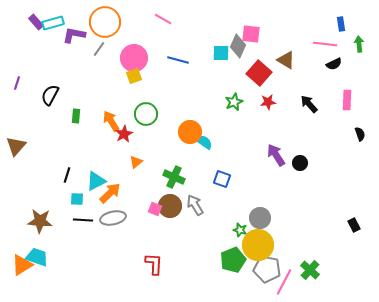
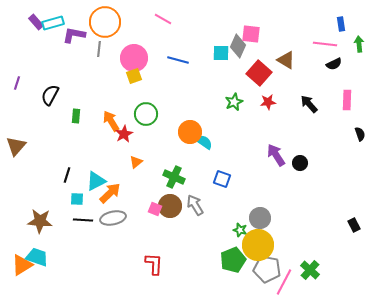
gray line at (99, 49): rotated 28 degrees counterclockwise
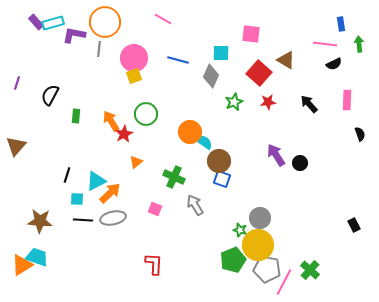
gray diamond at (238, 46): moved 27 px left, 30 px down
brown circle at (170, 206): moved 49 px right, 45 px up
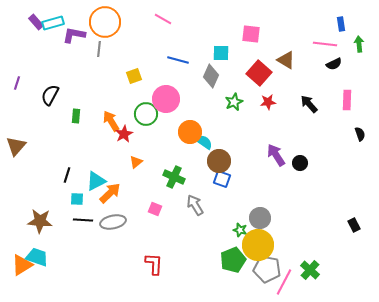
pink circle at (134, 58): moved 32 px right, 41 px down
gray ellipse at (113, 218): moved 4 px down
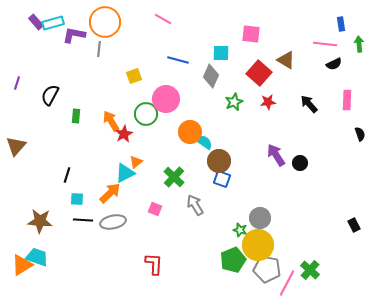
green cross at (174, 177): rotated 20 degrees clockwise
cyan triangle at (96, 181): moved 29 px right, 8 px up
pink line at (284, 282): moved 3 px right, 1 px down
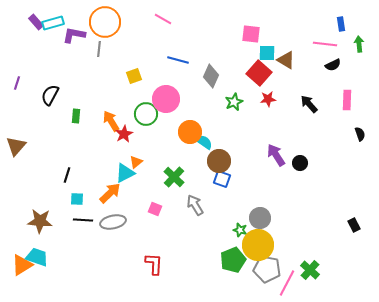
cyan square at (221, 53): moved 46 px right
black semicircle at (334, 64): moved 1 px left, 1 px down
red star at (268, 102): moved 3 px up
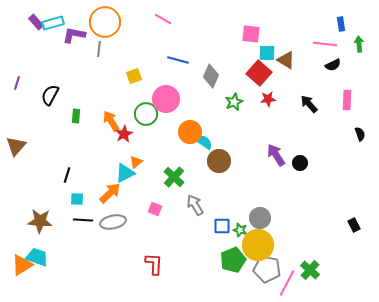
blue square at (222, 179): moved 47 px down; rotated 18 degrees counterclockwise
